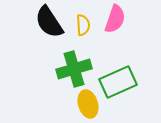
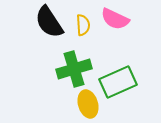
pink semicircle: rotated 96 degrees clockwise
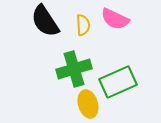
black semicircle: moved 4 px left, 1 px up
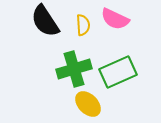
green rectangle: moved 10 px up
yellow ellipse: rotated 28 degrees counterclockwise
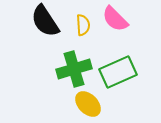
pink semicircle: rotated 20 degrees clockwise
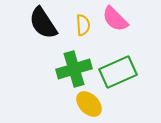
black semicircle: moved 2 px left, 2 px down
yellow ellipse: moved 1 px right
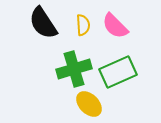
pink semicircle: moved 7 px down
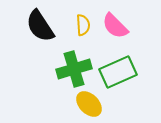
black semicircle: moved 3 px left, 3 px down
